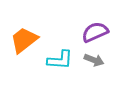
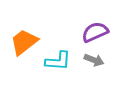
orange trapezoid: moved 2 px down
cyan L-shape: moved 2 px left, 1 px down
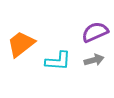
orange trapezoid: moved 3 px left, 2 px down
gray arrow: rotated 36 degrees counterclockwise
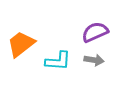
gray arrow: rotated 24 degrees clockwise
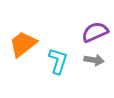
orange trapezoid: moved 2 px right
cyan L-shape: rotated 76 degrees counterclockwise
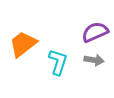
cyan L-shape: moved 1 px down
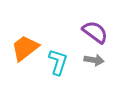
purple semicircle: rotated 60 degrees clockwise
orange trapezoid: moved 2 px right, 4 px down
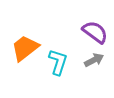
gray arrow: rotated 36 degrees counterclockwise
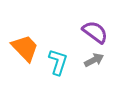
orange trapezoid: rotated 84 degrees clockwise
